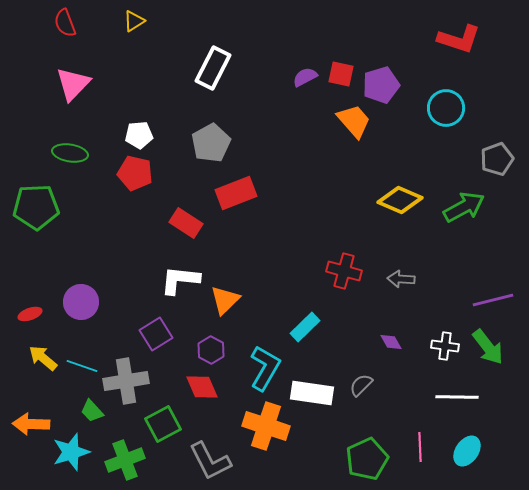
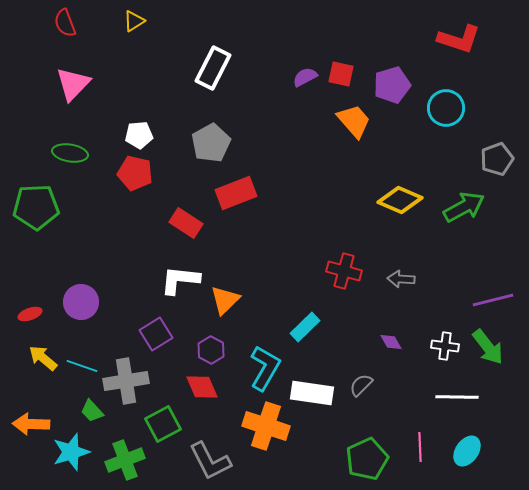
purple pentagon at (381, 85): moved 11 px right
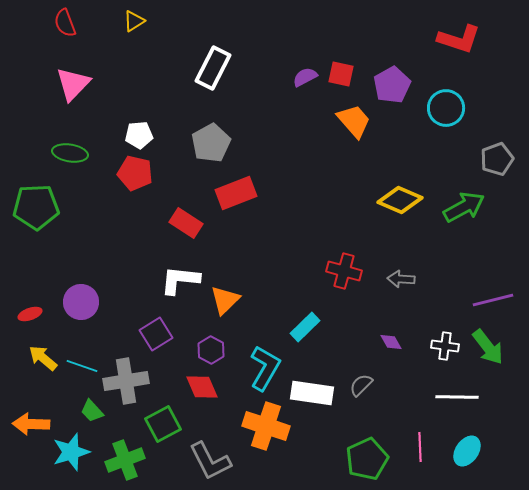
purple pentagon at (392, 85): rotated 12 degrees counterclockwise
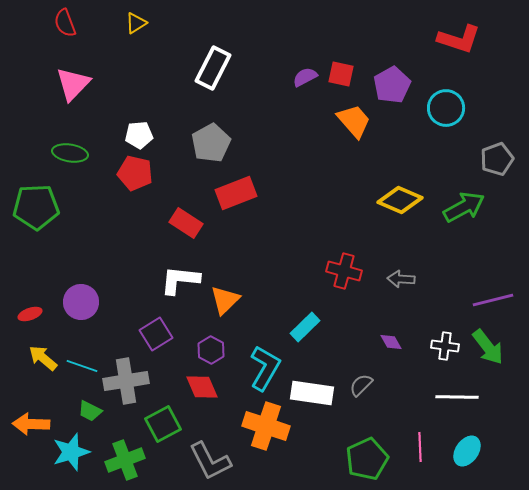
yellow triangle at (134, 21): moved 2 px right, 2 px down
green trapezoid at (92, 411): moved 2 px left; rotated 20 degrees counterclockwise
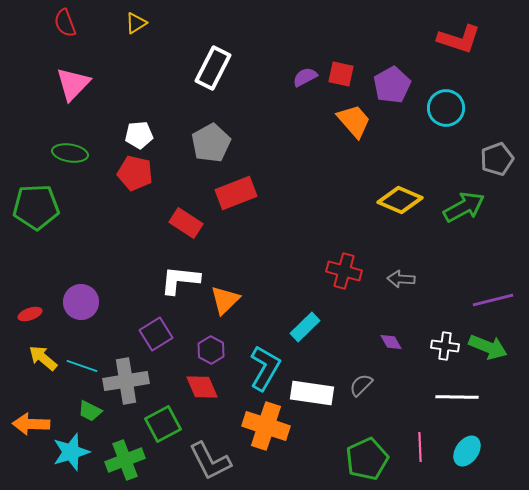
green arrow at (488, 347): rotated 30 degrees counterclockwise
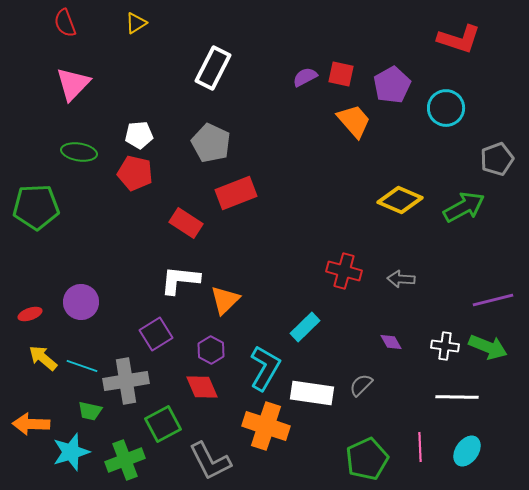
gray pentagon at (211, 143): rotated 18 degrees counterclockwise
green ellipse at (70, 153): moved 9 px right, 1 px up
green trapezoid at (90, 411): rotated 15 degrees counterclockwise
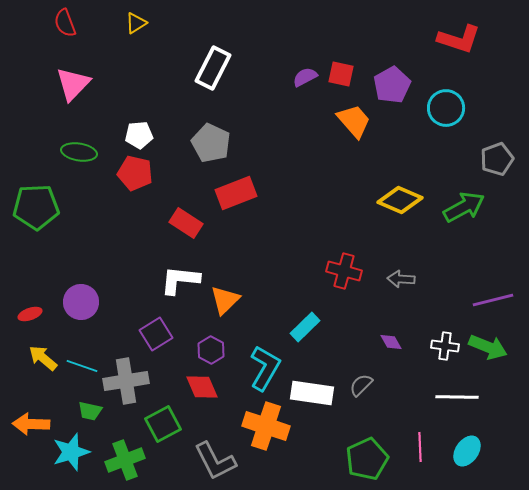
gray L-shape at (210, 461): moved 5 px right
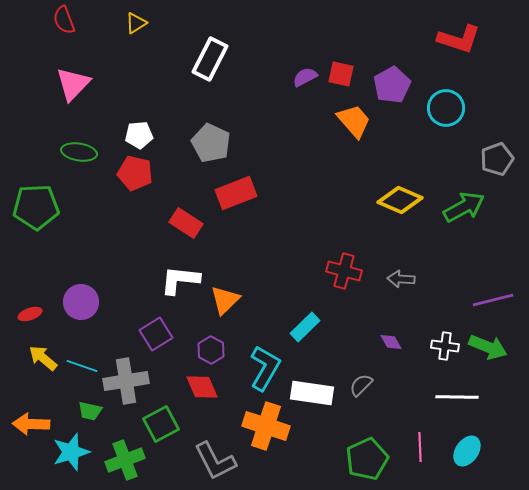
red semicircle at (65, 23): moved 1 px left, 3 px up
white rectangle at (213, 68): moved 3 px left, 9 px up
green square at (163, 424): moved 2 px left
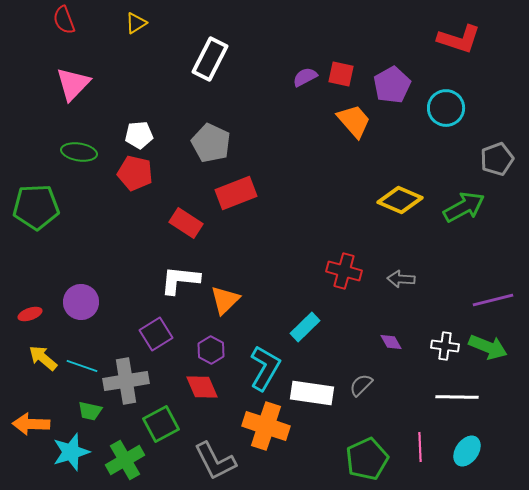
green cross at (125, 460): rotated 9 degrees counterclockwise
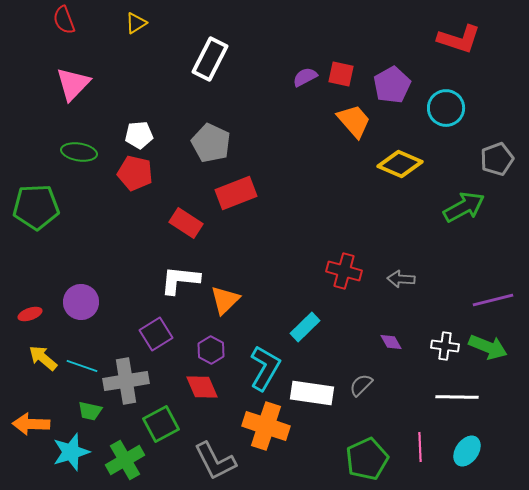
yellow diamond at (400, 200): moved 36 px up
